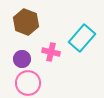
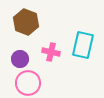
cyan rectangle: moved 1 px right, 7 px down; rotated 28 degrees counterclockwise
purple circle: moved 2 px left
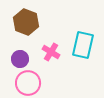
pink cross: rotated 18 degrees clockwise
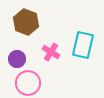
purple circle: moved 3 px left
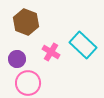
cyan rectangle: rotated 60 degrees counterclockwise
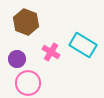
cyan rectangle: rotated 12 degrees counterclockwise
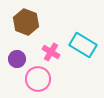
pink circle: moved 10 px right, 4 px up
